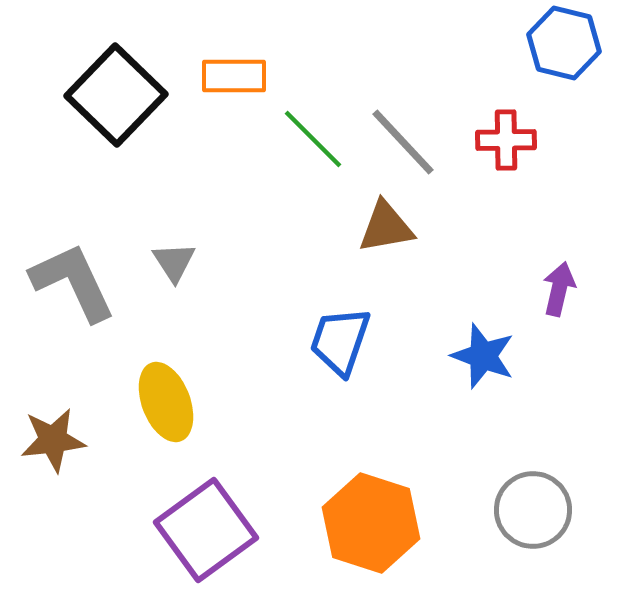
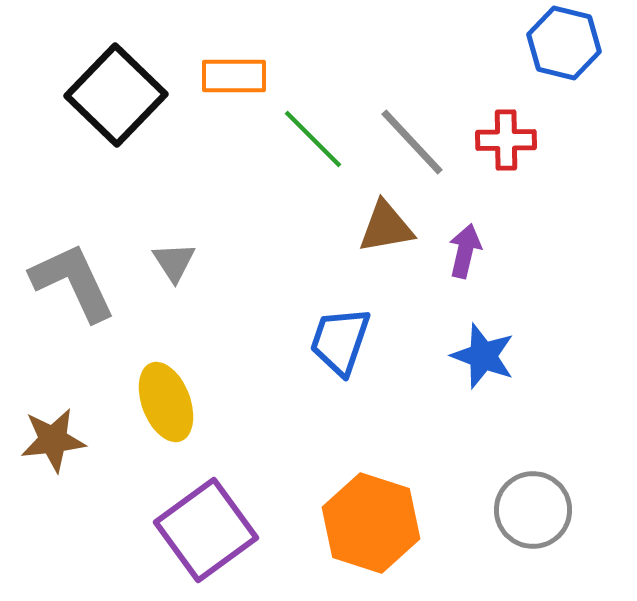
gray line: moved 9 px right
purple arrow: moved 94 px left, 38 px up
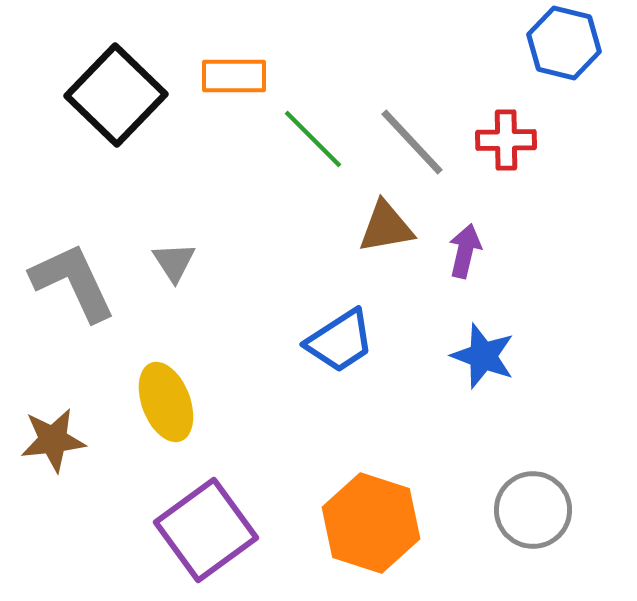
blue trapezoid: rotated 142 degrees counterclockwise
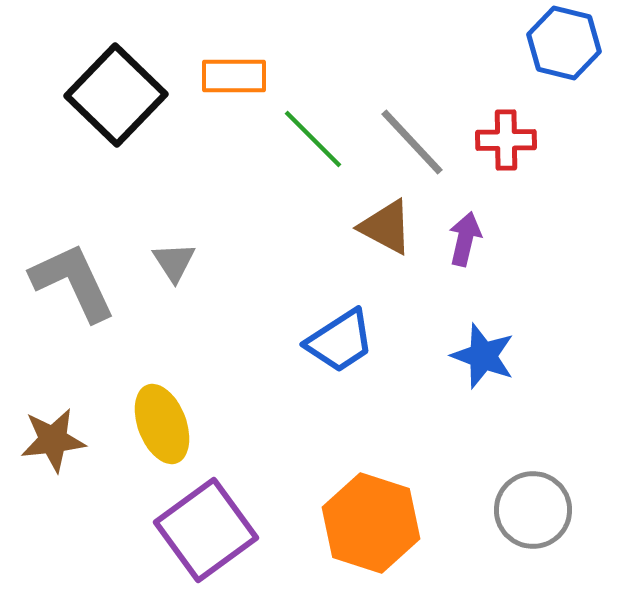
brown triangle: rotated 38 degrees clockwise
purple arrow: moved 12 px up
yellow ellipse: moved 4 px left, 22 px down
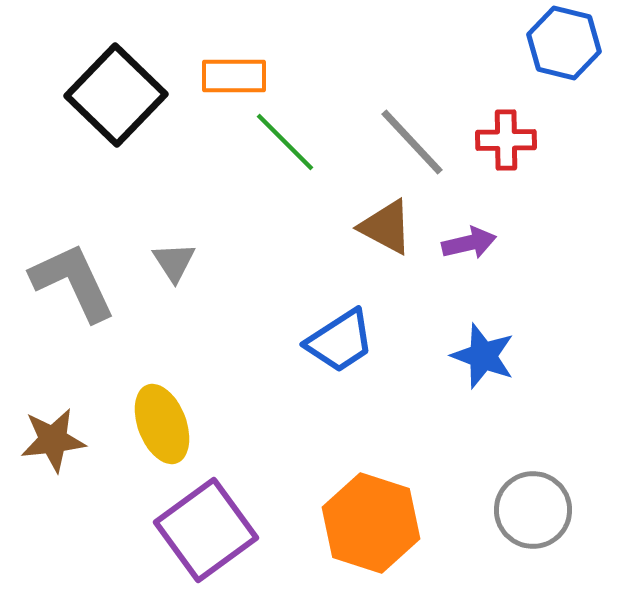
green line: moved 28 px left, 3 px down
purple arrow: moved 4 px right, 4 px down; rotated 64 degrees clockwise
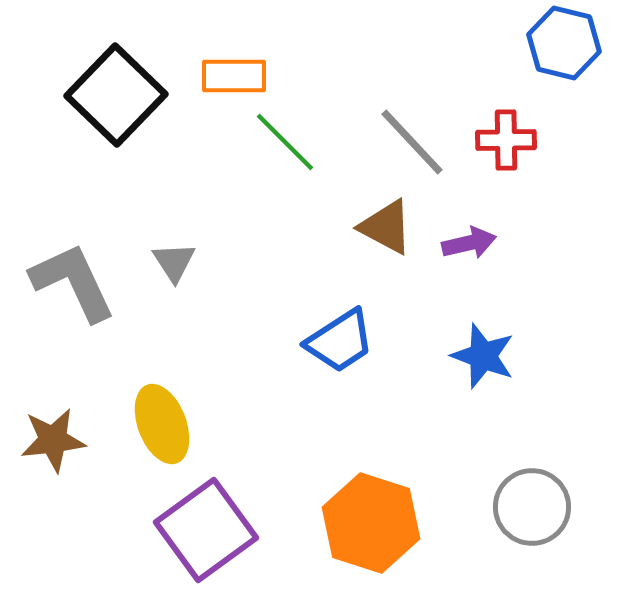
gray circle: moved 1 px left, 3 px up
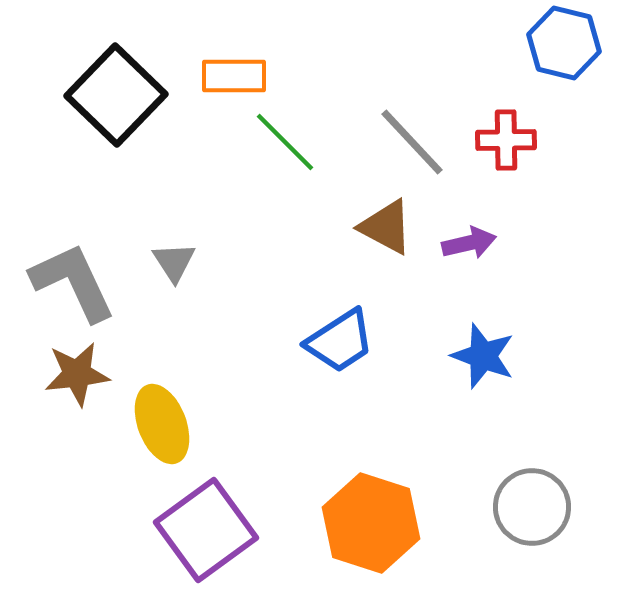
brown star: moved 24 px right, 66 px up
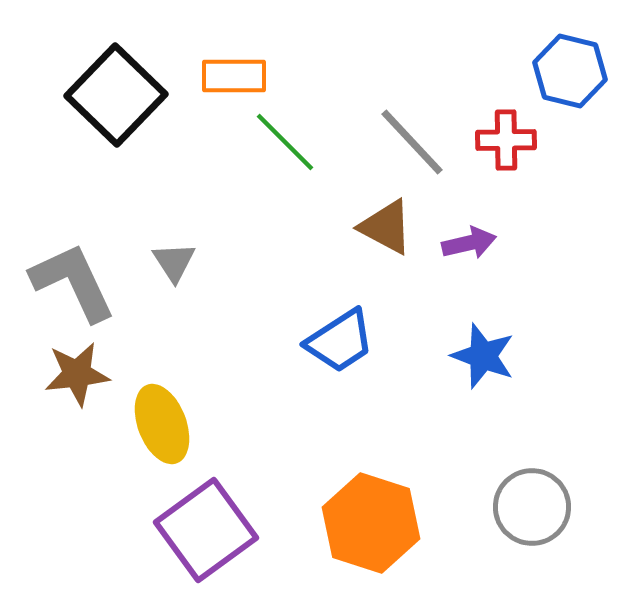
blue hexagon: moved 6 px right, 28 px down
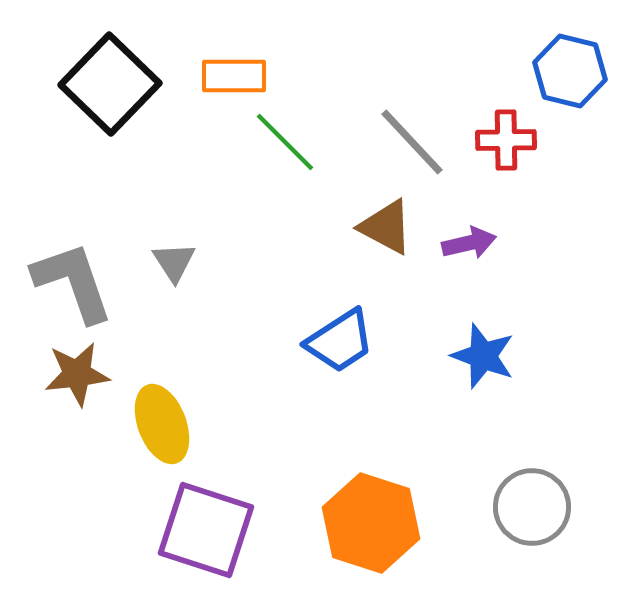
black square: moved 6 px left, 11 px up
gray L-shape: rotated 6 degrees clockwise
purple square: rotated 36 degrees counterclockwise
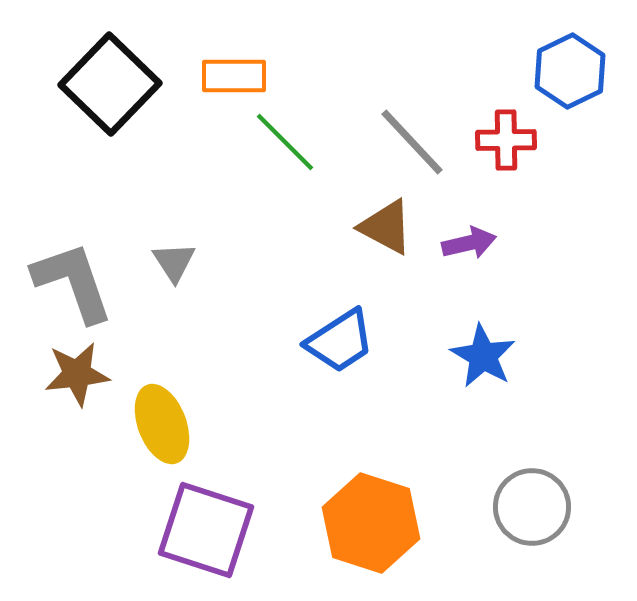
blue hexagon: rotated 20 degrees clockwise
blue star: rotated 10 degrees clockwise
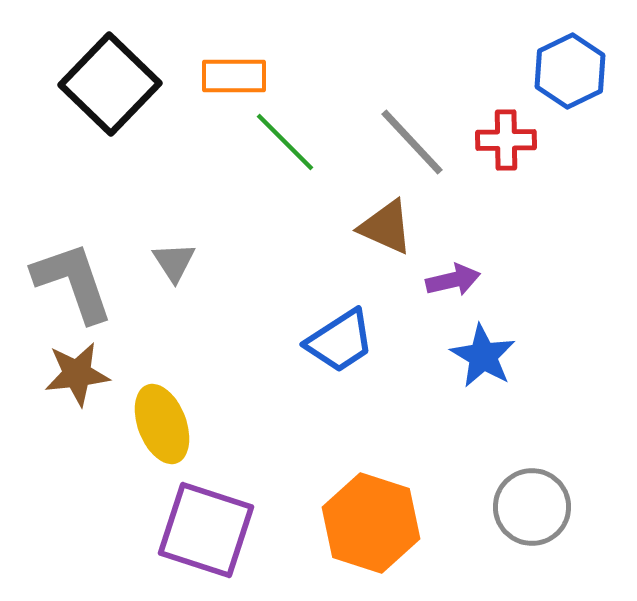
brown triangle: rotated 4 degrees counterclockwise
purple arrow: moved 16 px left, 37 px down
